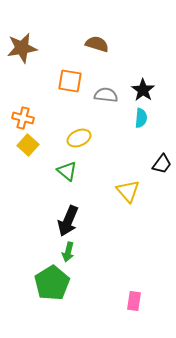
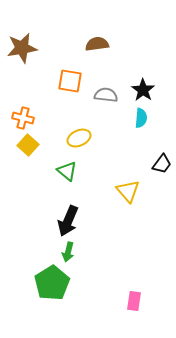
brown semicircle: rotated 25 degrees counterclockwise
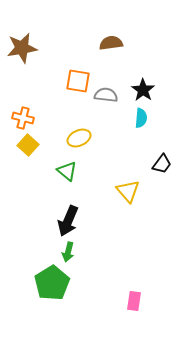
brown semicircle: moved 14 px right, 1 px up
orange square: moved 8 px right
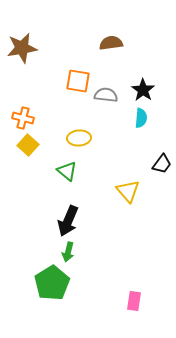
yellow ellipse: rotated 20 degrees clockwise
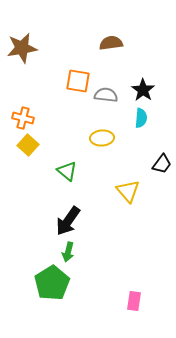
yellow ellipse: moved 23 px right
black arrow: rotated 12 degrees clockwise
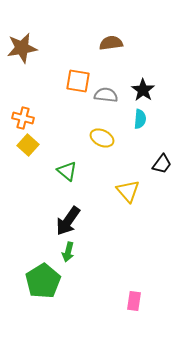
cyan semicircle: moved 1 px left, 1 px down
yellow ellipse: rotated 30 degrees clockwise
green pentagon: moved 9 px left, 2 px up
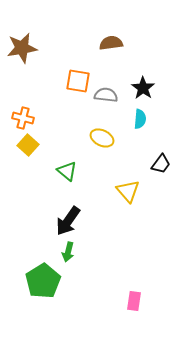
black star: moved 2 px up
black trapezoid: moved 1 px left
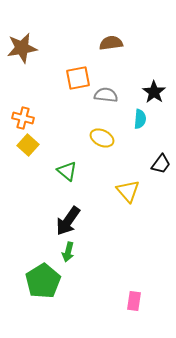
orange square: moved 3 px up; rotated 20 degrees counterclockwise
black star: moved 11 px right, 4 px down
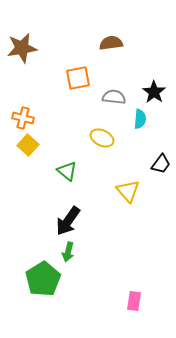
gray semicircle: moved 8 px right, 2 px down
green pentagon: moved 2 px up
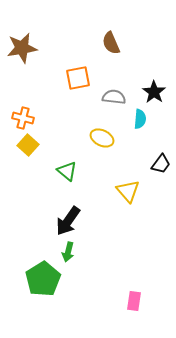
brown semicircle: rotated 105 degrees counterclockwise
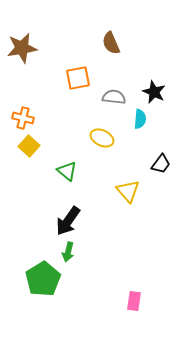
black star: rotated 10 degrees counterclockwise
yellow square: moved 1 px right, 1 px down
